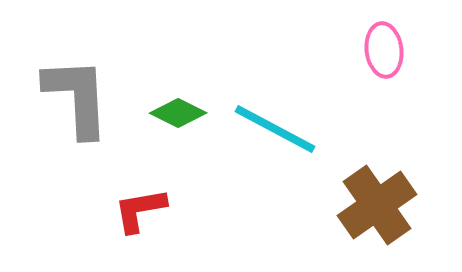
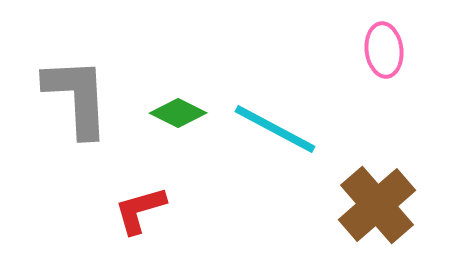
brown cross: rotated 6 degrees counterclockwise
red L-shape: rotated 6 degrees counterclockwise
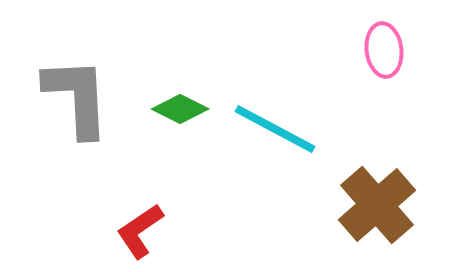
green diamond: moved 2 px right, 4 px up
red L-shape: moved 21 px down; rotated 18 degrees counterclockwise
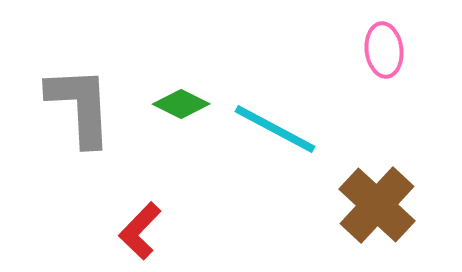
gray L-shape: moved 3 px right, 9 px down
green diamond: moved 1 px right, 5 px up
brown cross: rotated 6 degrees counterclockwise
red L-shape: rotated 12 degrees counterclockwise
